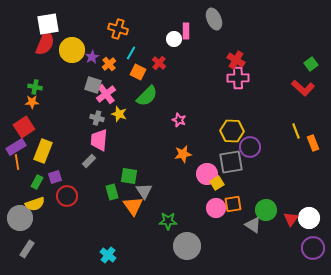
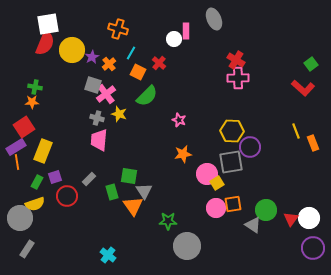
gray rectangle at (89, 161): moved 18 px down
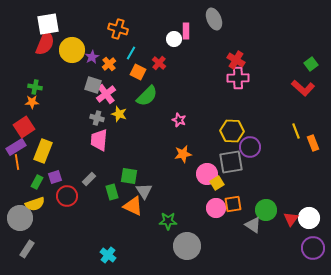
orange triangle at (133, 206): rotated 30 degrees counterclockwise
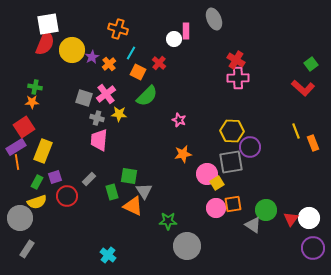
gray square at (93, 85): moved 9 px left, 13 px down
yellow star at (119, 114): rotated 14 degrees counterclockwise
yellow semicircle at (35, 204): moved 2 px right, 2 px up
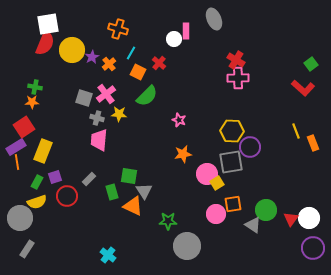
pink circle at (216, 208): moved 6 px down
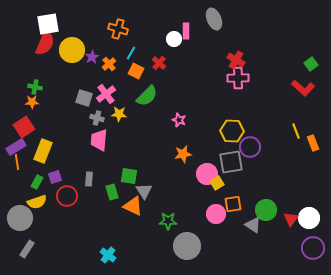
orange square at (138, 72): moved 2 px left, 1 px up
gray rectangle at (89, 179): rotated 40 degrees counterclockwise
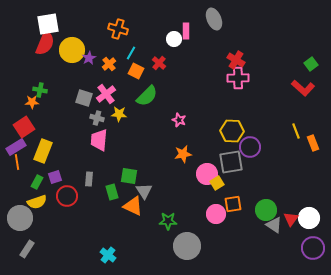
purple star at (92, 57): moved 3 px left, 1 px down
green cross at (35, 87): moved 5 px right, 3 px down
gray triangle at (253, 225): moved 21 px right
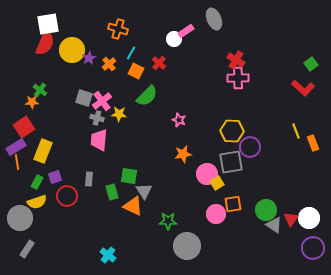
pink rectangle at (186, 31): rotated 56 degrees clockwise
green cross at (40, 90): rotated 24 degrees clockwise
pink cross at (106, 94): moved 4 px left, 7 px down
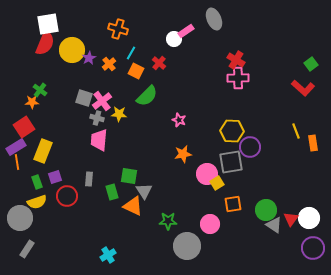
orange rectangle at (313, 143): rotated 14 degrees clockwise
green rectangle at (37, 182): rotated 48 degrees counterclockwise
pink circle at (216, 214): moved 6 px left, 10 px down
cyan cross at (108, 255): rotated 21 degrees clockwise
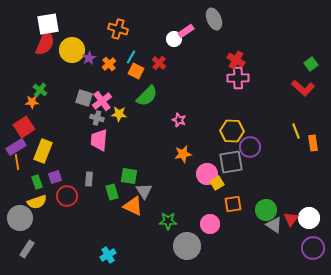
cyan line at (131, 53): moved 4 px down
